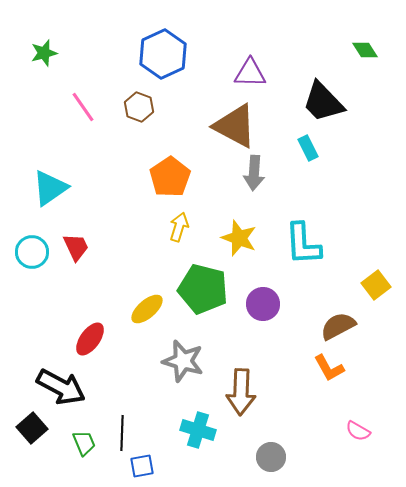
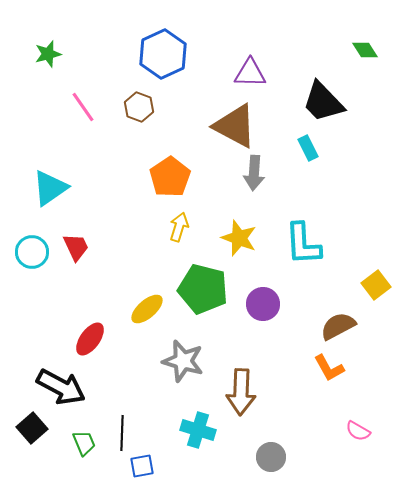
green star: moved 4 px right, 1 px down
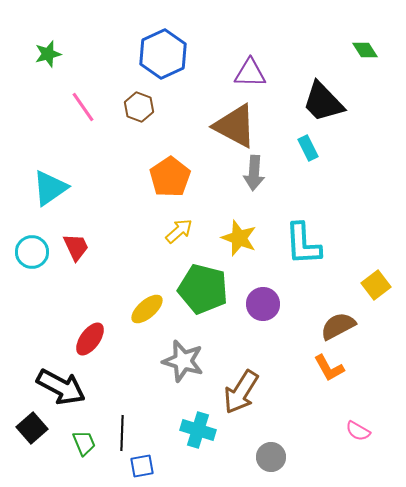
yellow arrow: moved 4 px down; rotated 32 degrees clockwise
brown arrow: rotated 30 degrees clockwise
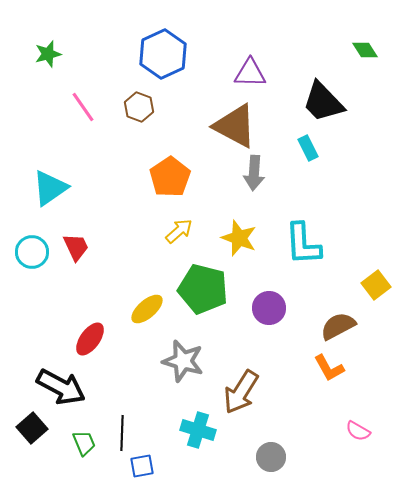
purple circle: moved 6 px right, 4 px down
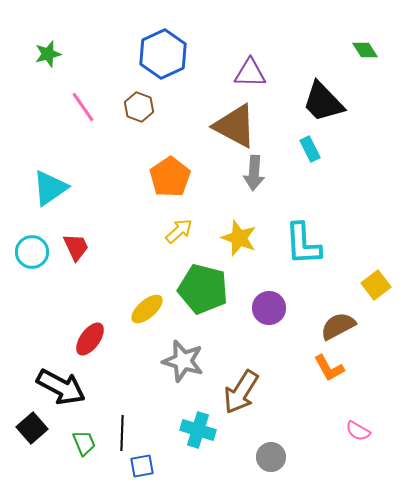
cyan rectangle: moved 2 px right, 1 px down
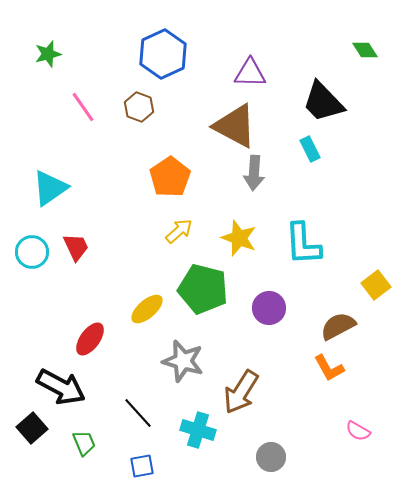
black line: moved 16 px right, 20 px up; rotated 44 degrees counterclockwise
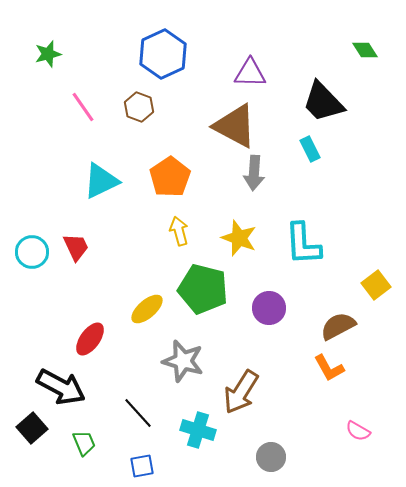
cyan triangle: moved 51 px right, 7 px up; rotated 9 degrees clockwise
yellow arrow: rotated 64 degrees counterclockwise
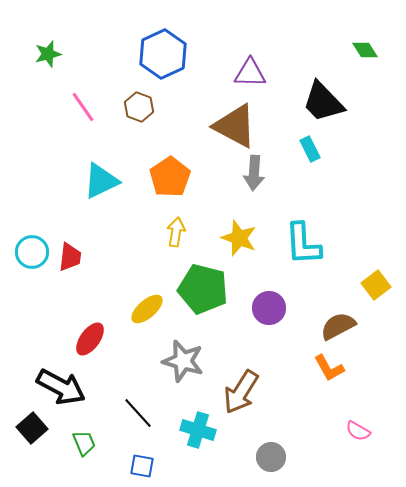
yellow arrow: moved 3 px left, 1 px down; rotated 24 degrees clockwise
red trapezoid: moved 6 px left, 10 px down; rotated 32 degrees clockwise
blue square: rotated 20 degrees clockwise
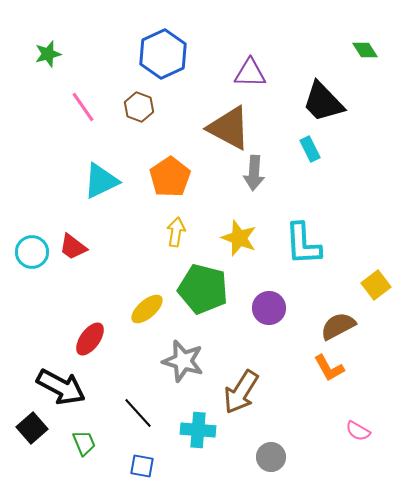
brown triangle: moved 6 px left, 2 px down
red trapezoid: moved 3 px right, 10 px up; rotated 120 degrees clockwise
cyan cross: rotated 12 degrees counterclockwise
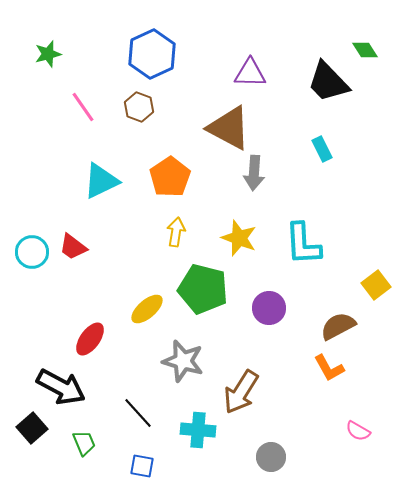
blue hexagon: moved 11 px left
black trapezoid: moved 5 px right, 20 px up
cyan rectangle: moved 12 px right
